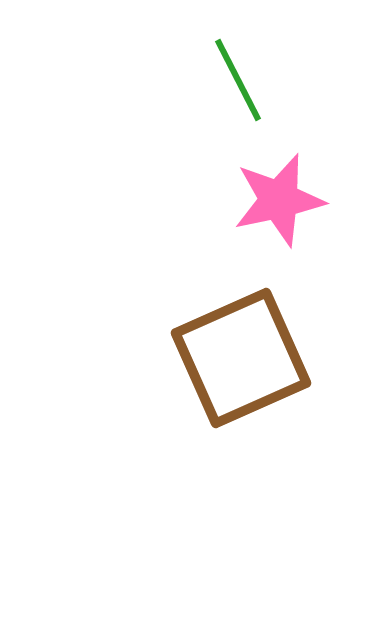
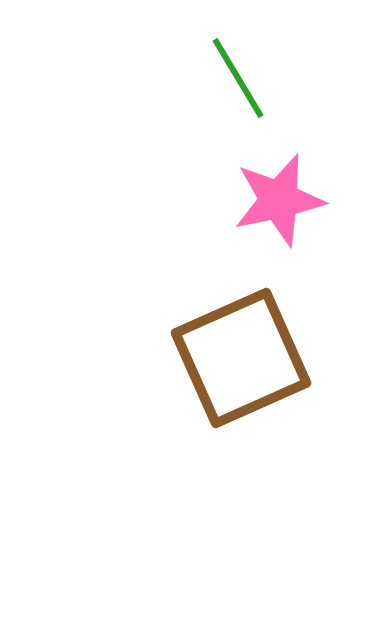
green line: moved 2 px up; rotated 4 degrees counterclockwise
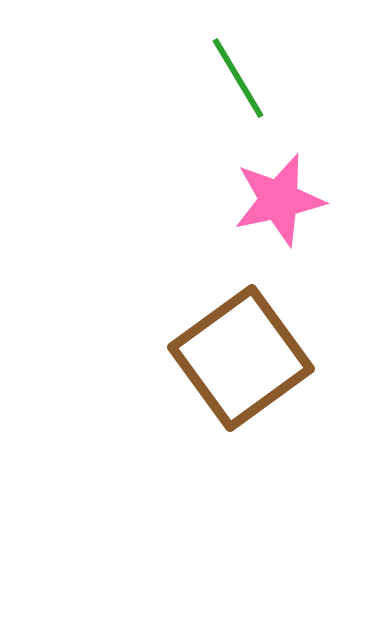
brown square: rotated 12 degrees counterclockwise
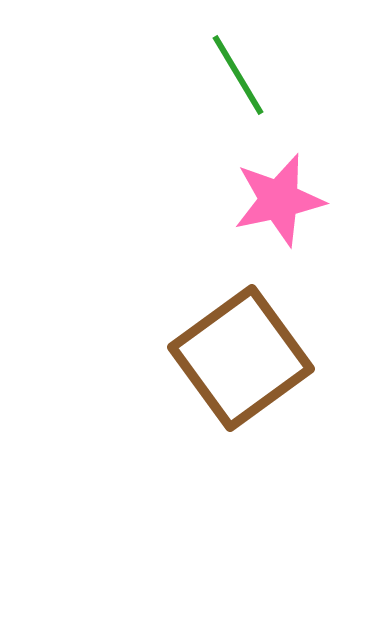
green line: moved 3 px up
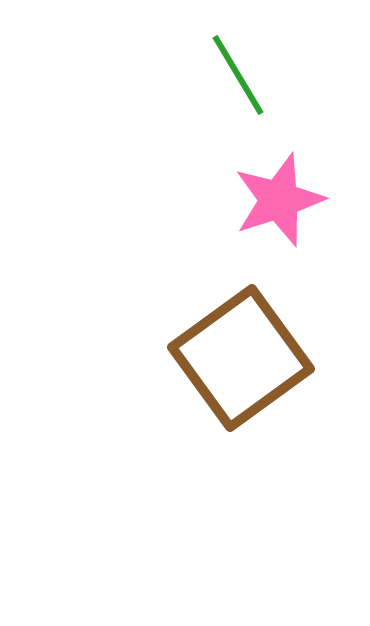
pink star: rotated 6 degrees counterclockwise
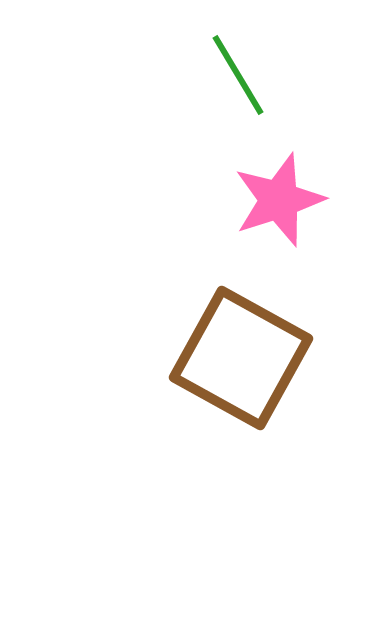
brown square: rotated 25 degrees counterclockwise
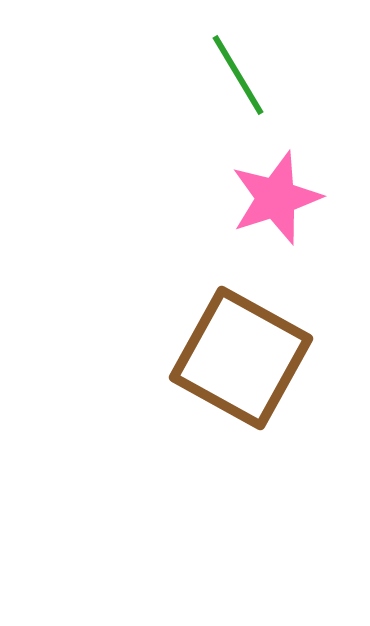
pink star: moved 3 px left, 2 px up
